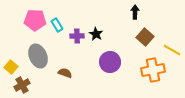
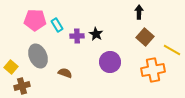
black arrow: moved 4 px right
brown cross: moved 1 px down; rotated 14 degrees clockwise
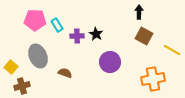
brown square: moved 1 px left, 1 px up; rotated 12 degrees counterclockwise
orange cross: moved 9 px down
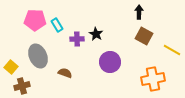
purple cross: moved 3 px down
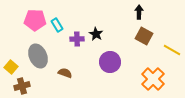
orange cross: rotated 35 degrees counterclockwise
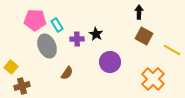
gray ellipse: moved 9 px right, 10 px up
brown semicircle: moved 2 px right; rotated 104 degrees clockwise
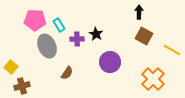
cyan rectangle: moved 2 px right
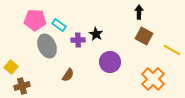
cyan rectangle: rotated 24 degrees counterclockwise
purple cross: moved 1 px right, 1 px down
brown semicircle: moved 1 px right, 2 px down
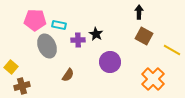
cyan rectangle: rotated 24 degrees counterclockwise
